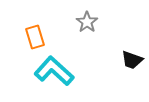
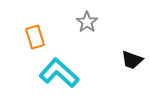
cyan L-shape: moved 5 px right, 2 px down
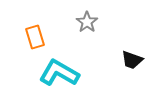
cyan L-shape: rotated 12 degrees counterclockwise
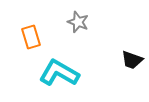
gray star: moved 9 px left; rotated 15 degrees counterclockwise
orange rectangle: moved 4 px left
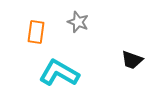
orange rectangle: moved 5 px right, 5 px up; rotated 25 degrees clockwise
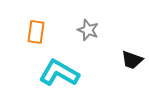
gray star: moved 10 px right, 8 px down
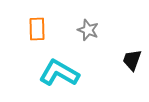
orange rectangle: moved 1 px right, 3 px up; rotated 10 degrees counterclockwise
black trapezoid: rotated 90 degrees clockwise
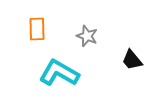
gray star: moved 1 px left, 6 px down
black trapezoid: rotated 60 degrees counterclockwise
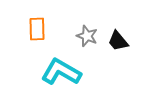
black trapezoid: moved 14 px left, 19 px up
cyan L-shape: moved 2 px right, 1 px up
